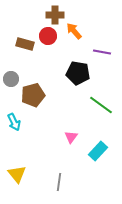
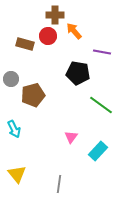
cyan arrow: moved 7 px down
gray line: moved 2 px down
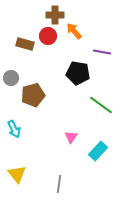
gray circle: moved 1 px up
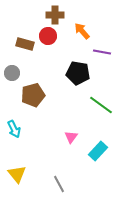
orange arrow: moved 8 px right
gray circle: moved 1 px right, 5 px up
gray line: rotated 36 degrees counterclockwise
